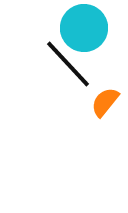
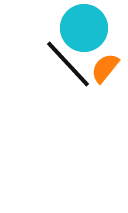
orange semicircle: moved 34 px up
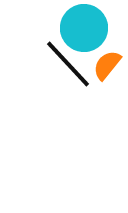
orange semicircle: moved 2 px right, 3 px up
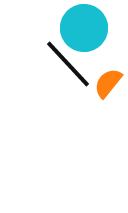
orange semicircle: moved 1 px right, 18 px down
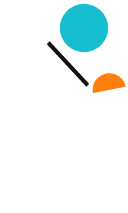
orange semicircle: rotated 40 degrees clockwise
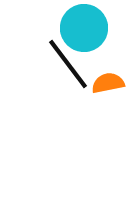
black line: rotated 6 degrees clockwise
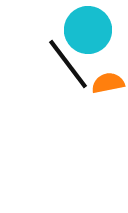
cyan circle: moved 4 px right, 2 px down
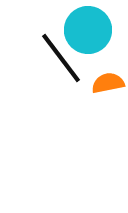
black line: moved 7 px left, 6 px up
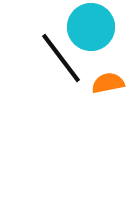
cyan circle: moved 3 px right, 3 px up
